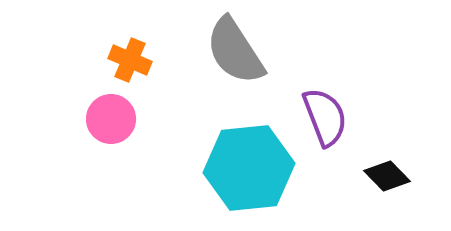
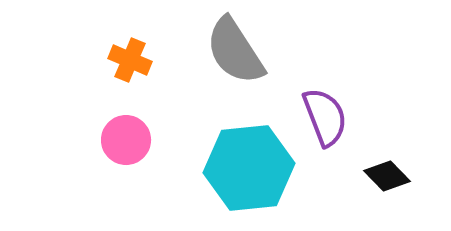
pink circle: moved 15 px right, 21 px down
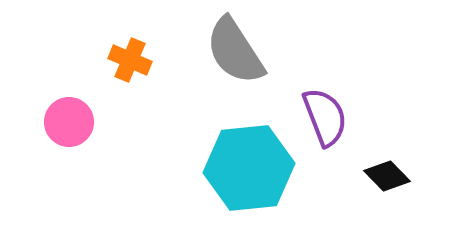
pink circle: moved 57 px left, 18 px up
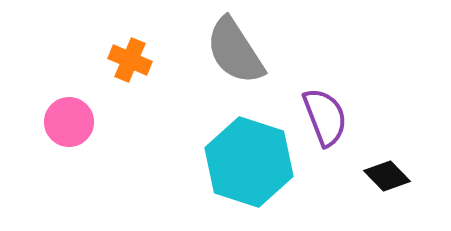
cyan hexagon: moved 6 px up; rotated 24 degrees clockwise
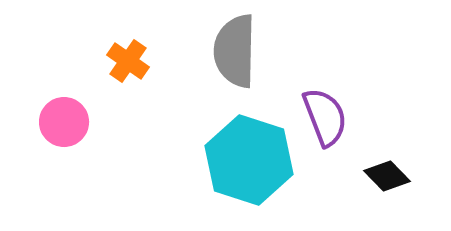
gray semicircle: rotated 34 degrees clockwise
orange cross: moved 2 px left, 1 px down; rotated 12 degrees clockwise
pink circle: moved 5 px left
cyan hexagon: moved 2 px up
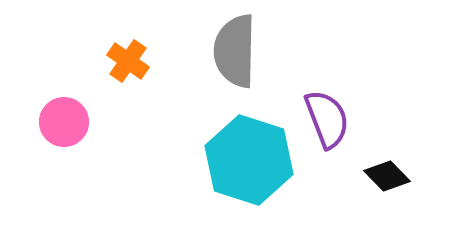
purple semicircle: moved 2 px right, 2 px down
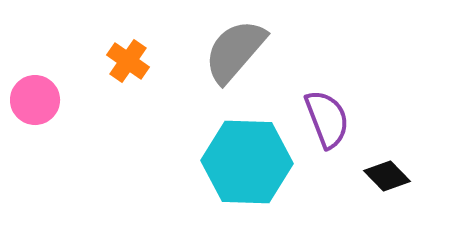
gray semicircle: rotated 40 degrees clockwise
pink circle: moved 29 px left, 22 px up
cyan hexagon: moved 2 px left, 2 px down; rotated 16 degrees counterclockwise
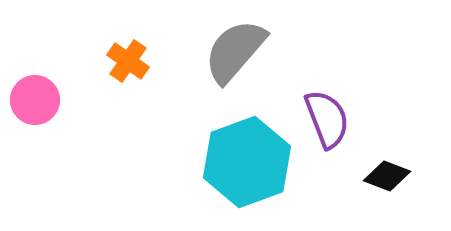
cyan hexagon: rotated 22 degrees counterclockwise
black diamond: rotated 24 degrees counterclockwise
